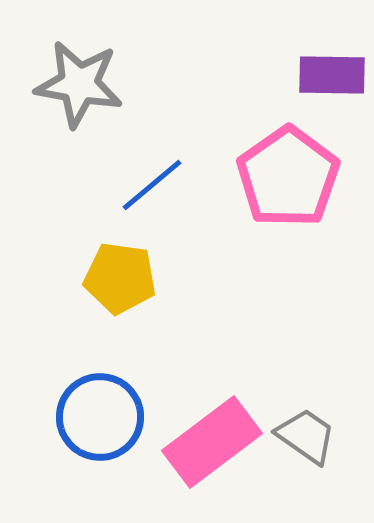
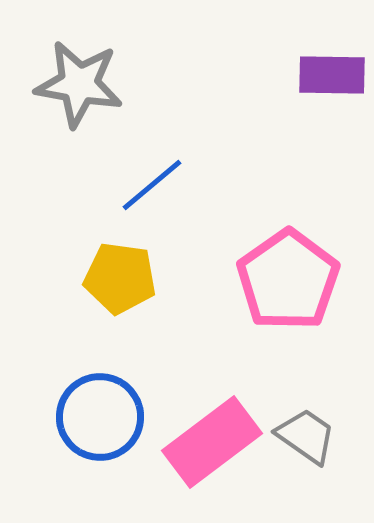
pink pentagon: moved 103 px down
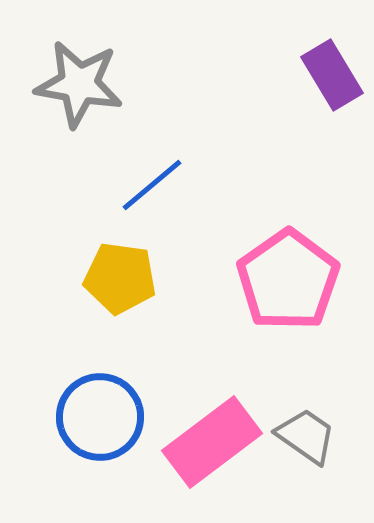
purple rectangle: rotated 58 degrees clockwise
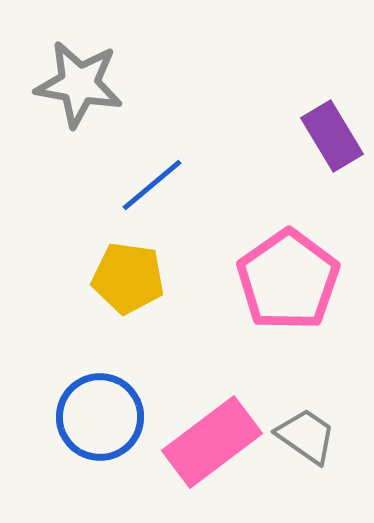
purple rectangle: moved 61 px down
yellow pentagon: moved 8 px right
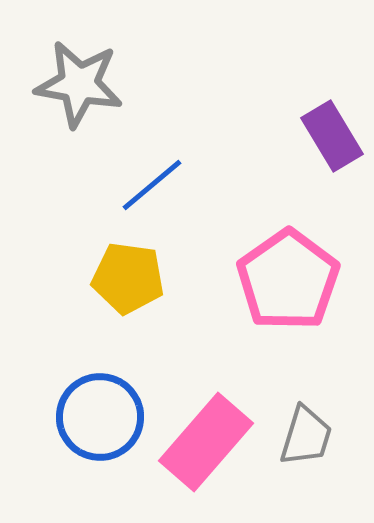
gray trapezoid: rotated 72 degrees clockwise
pink rectangle: moved 6 px left; rotated 12 degrees counterclockwise
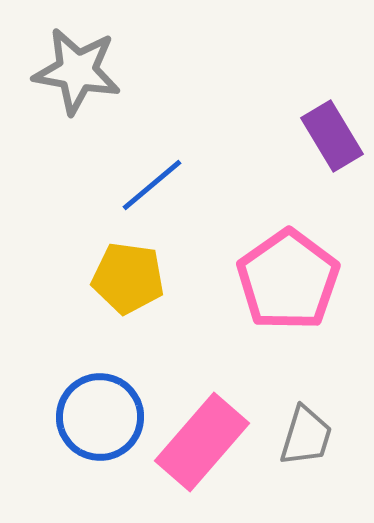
gray star: moved 2 px left, 13 px up
pink rectangle: moved 4 px left
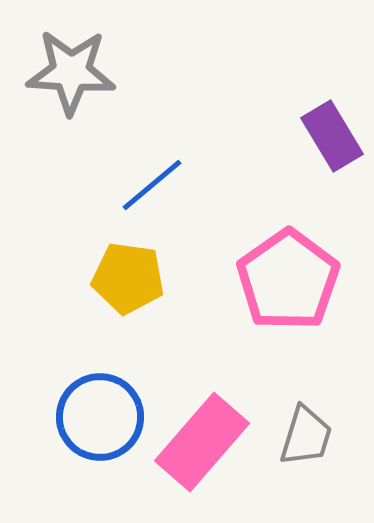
gray star: moved 6 px left, 1 px down; rotated 6 degrees counterclockwise
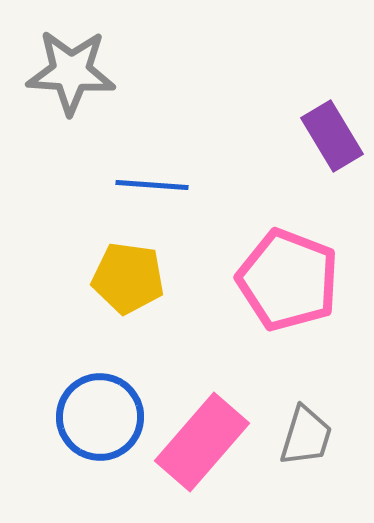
blue line: rotated 44 degrees clockwise
pink pentagon: rotated 16 degrees counterclockwise
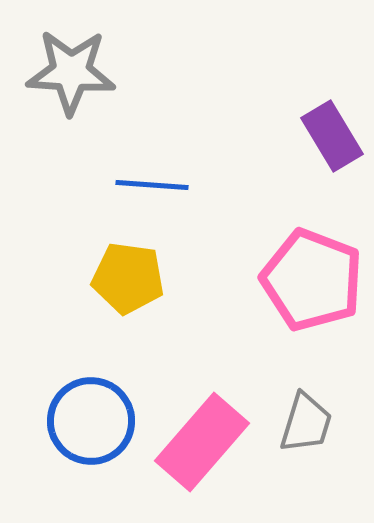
pink pentagon: moved 24 px right
blue circle: moved 9 px left, 4 px down
gray trapezoid: moved 13 px up
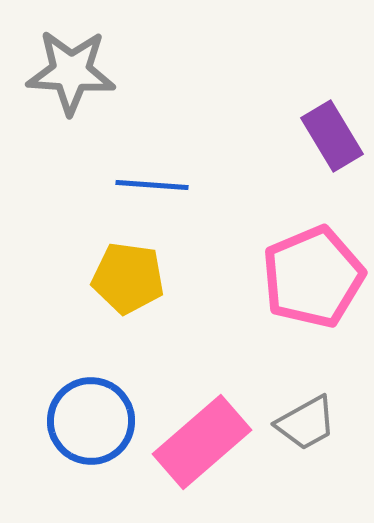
pink pentagon: moved 1 px right, 3 px up; rotated 28 degrees clockwise
gray trapezoid: rotated 44 degrees clockwise
pink rectangle: rotated 8 degrees clockwise
